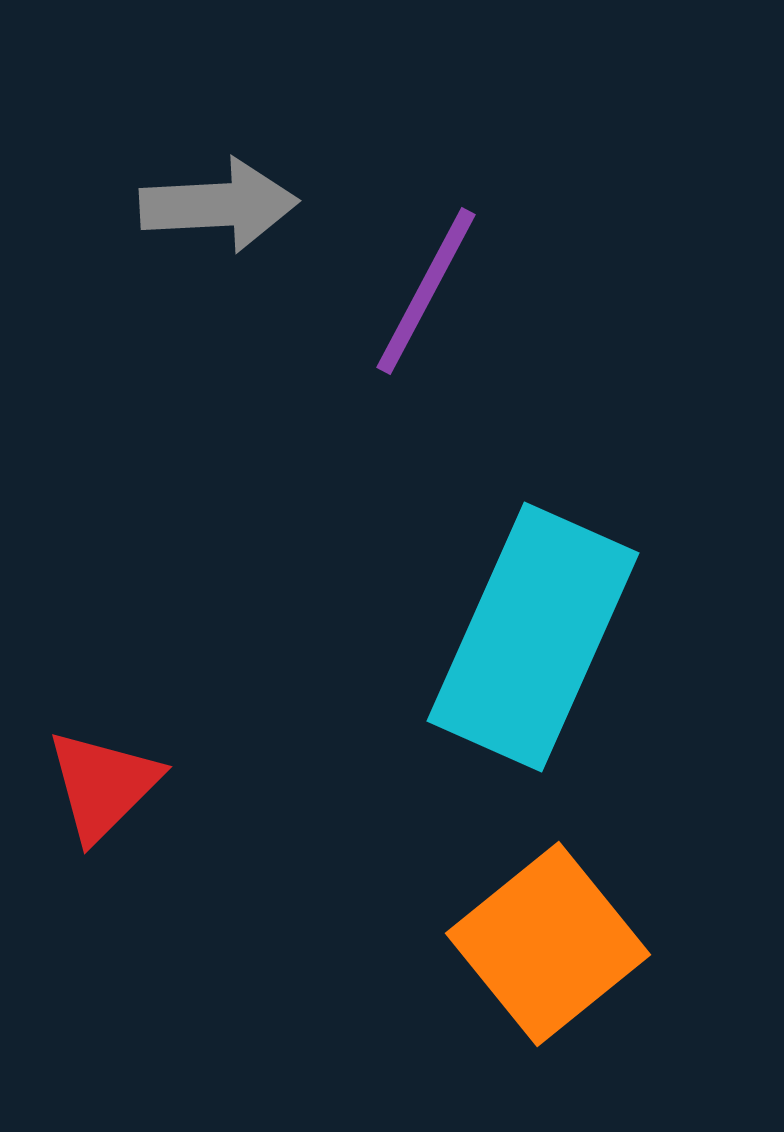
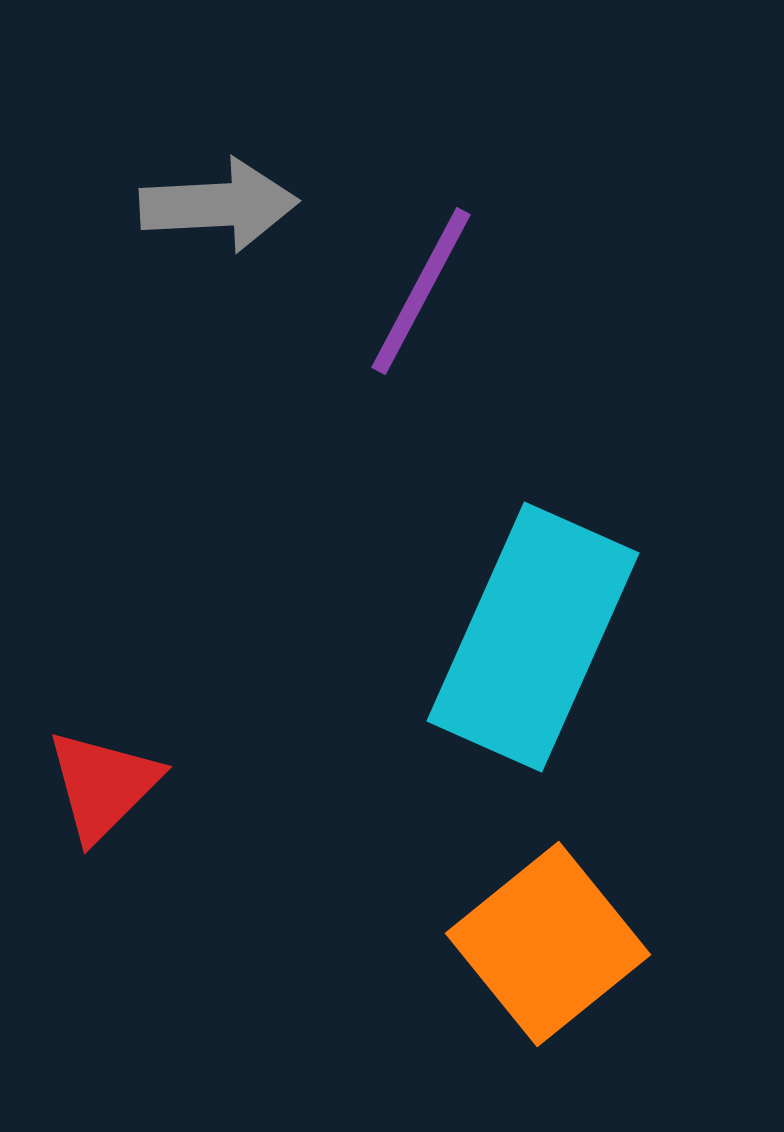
purple line: moved 5 px left
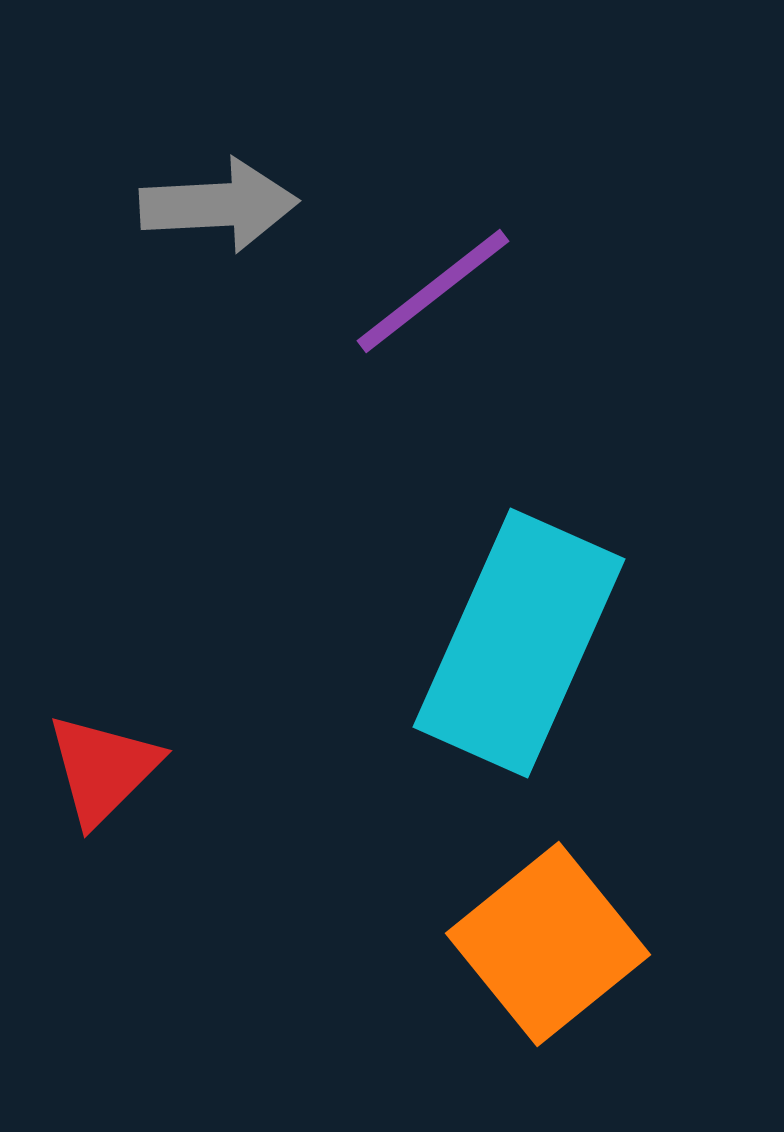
purple line: moved 12 px right; rotated 24 degrees clockwise
cyan rectangle: moved 14 px left, 6 px down
red triangle: moved 16 px up
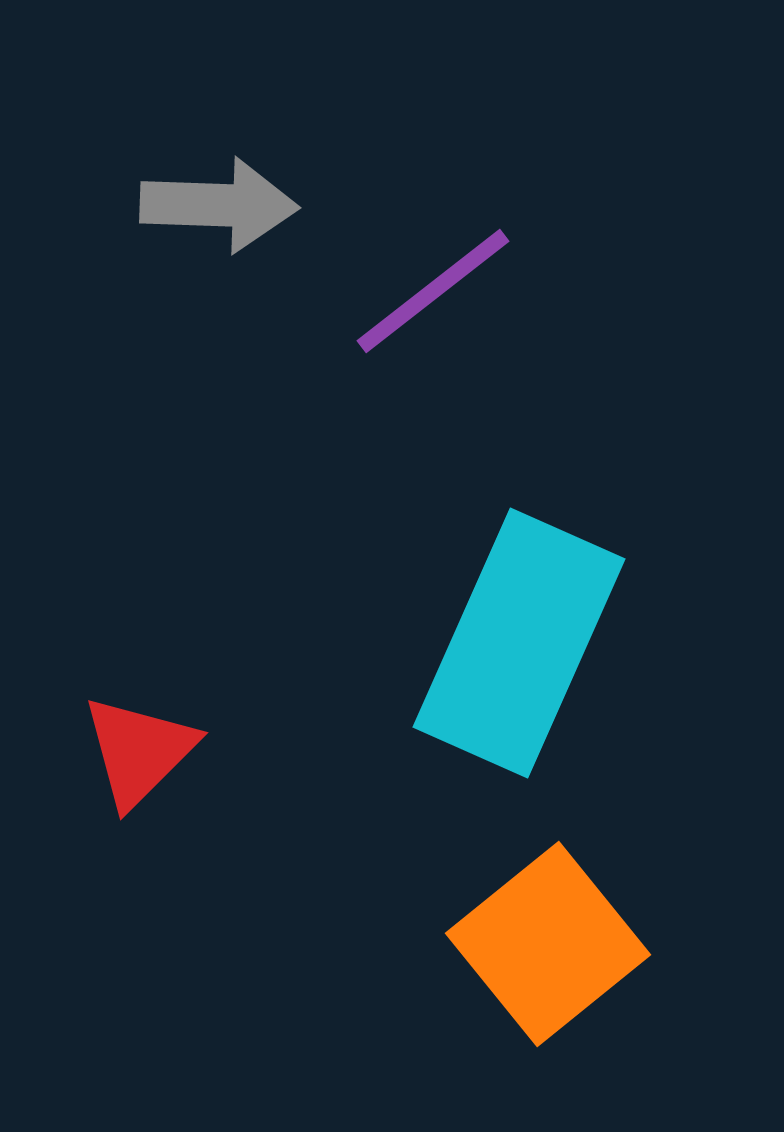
gray arrow: rotated 5 degrees clockwise
red triangle: moved 36 px right, 18 px up
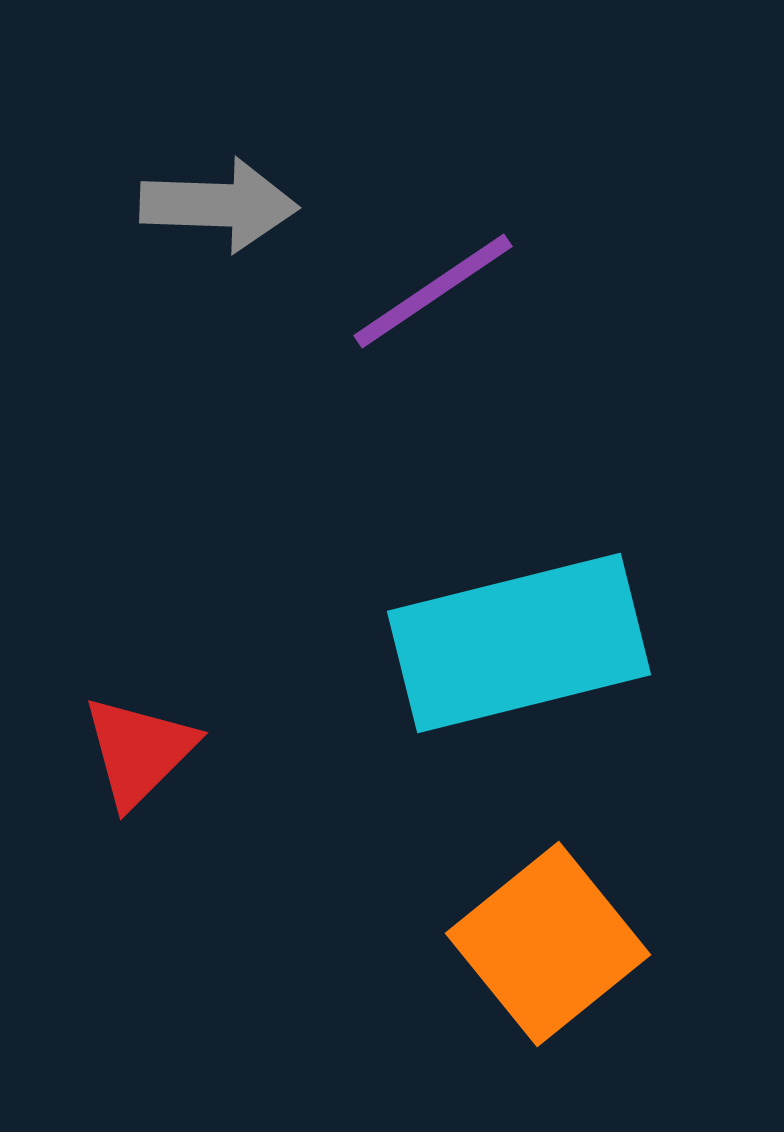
purple line: rotated 4 degrees clockwise
cyan rectangle: rotated 52 degrees clockwise
